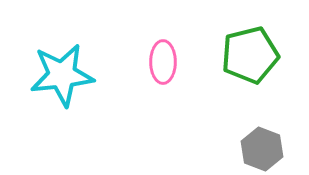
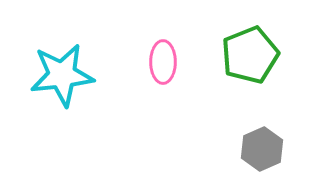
green pentagon: rotated 8 degrees counterclockwise
gray hexagon: rotated 15 degrees clockwise
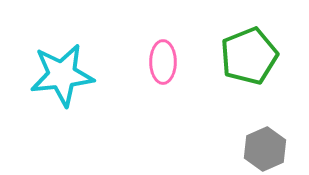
green pentagon: moved 1 px left, 1 px down
gray hexagon: moved 3 px right
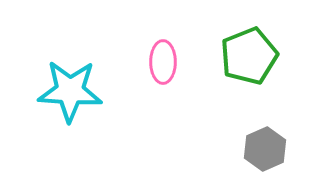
cyan star: moved 8 px right, 16 px down; rotated 10 degrees clockwise
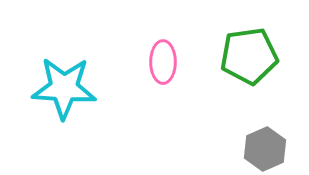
green pentagon: rotated 14 degrees clockwise
cyan star: moved 6 px left, 3 px up
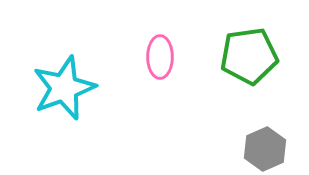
pink ellipse: moved 3 px left, 5 px up
cyan star: rotated 24 degrees counterclockwise
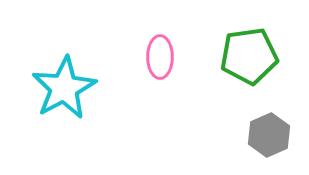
cyan star: rotated 8 degrees counterclockwise
gray hexagon: moved 4 px right, 14 px up
